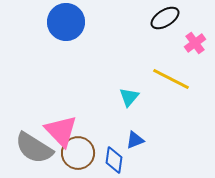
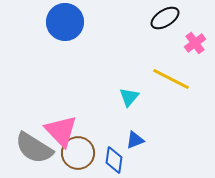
blue circle: moved 1 px left
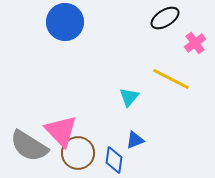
gray semicircle: moved 5 px left, 2 px up
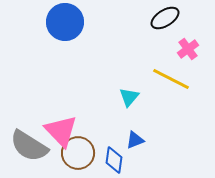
pink cross: moved 7 px left, 6 px down
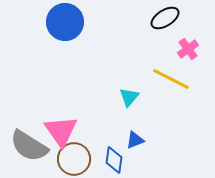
pink triangle: rotated 9 degrees clockwise
brown circle: moved 4 px left, 6 px down
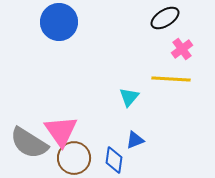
blue circle: moved 6 px left
pink cross: moved 6 px left
yellow line: rotated 24 degrees counterclockwise
gray semicircle: moved 3 px up
brown circle: moved 1 px up
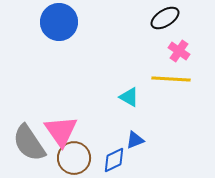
pink cross: moved 3 px left, 2 px down; rotated 20 degrees counterclockwise
cyan triangle: rotated 40 degrees counterclockwise
gray semicircle: rotated 24 degrees clockwise
blue diamond: rotated 56 degrees clockwise
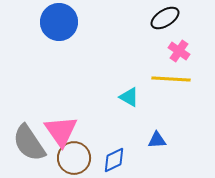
blue triangle: moved 22 px right; rotated 18 degrees clockwise
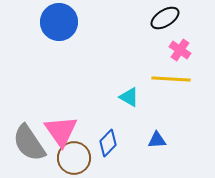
pink cross: moved 1 px right, 1 px up
blue diamond: moved 6 px left, 17 px up; rotated 20 degrees counterclockwise
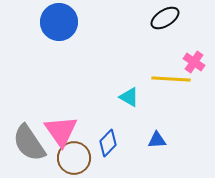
pink cross: moved 14 px right, 12 px down
